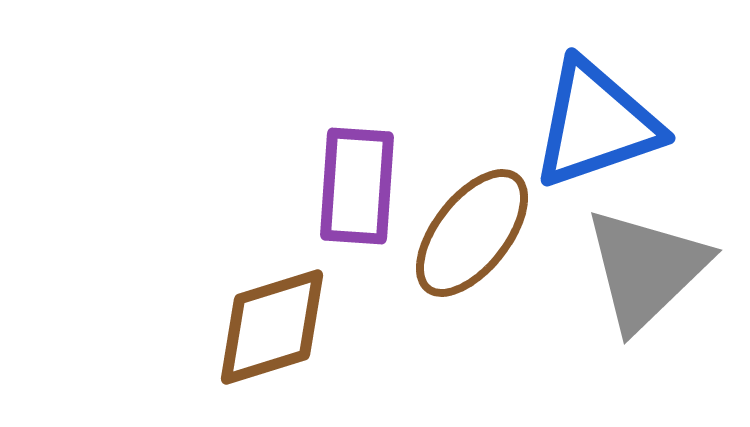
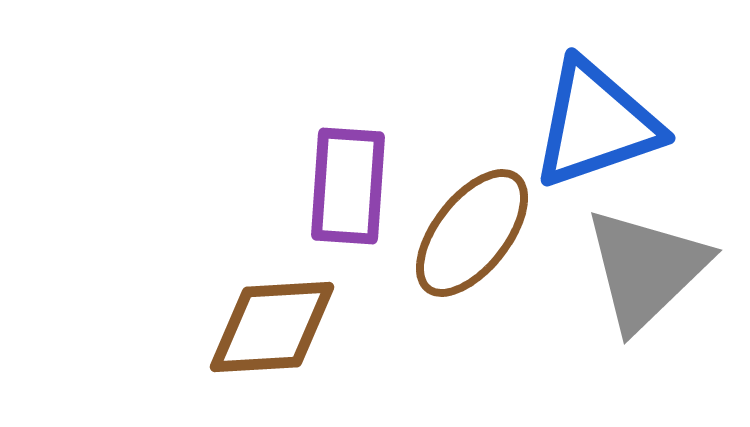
purple rectangle: moved 9 px left
brown diamond: rotated 14 degrees clockwise
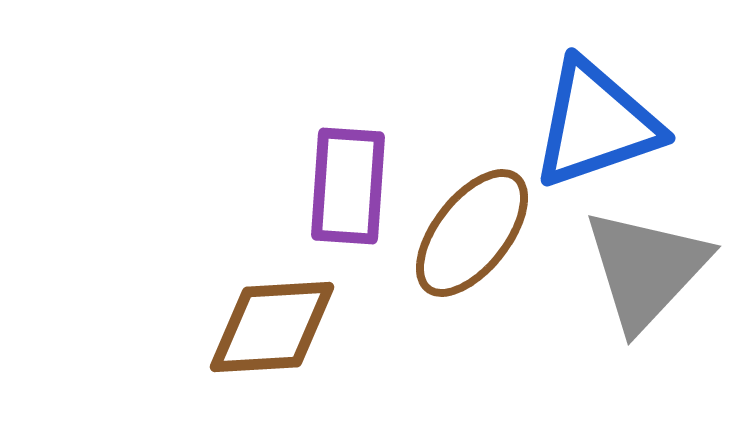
gray triangle: rotated 3 degrees counterclockwise
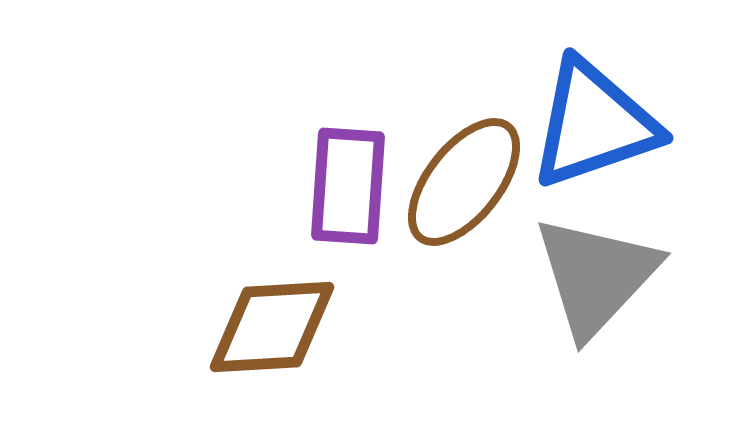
blue triangle: moved 2 px left
brown ellipse: moved 8 px left, 51 px up
gray triangle: moved 50 px left, 7 px down
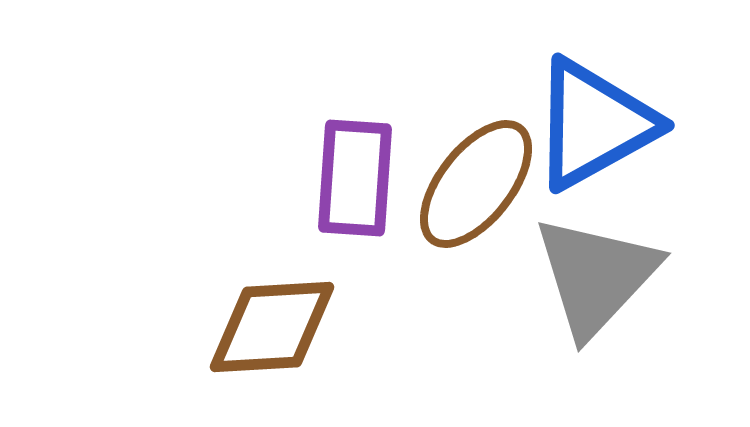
blue triangle: rotated 10 degrees counterclockwise
brown ellipse: moved 12 px right, 2 px down
purple rectangle: moved 7 px right, 8 px up
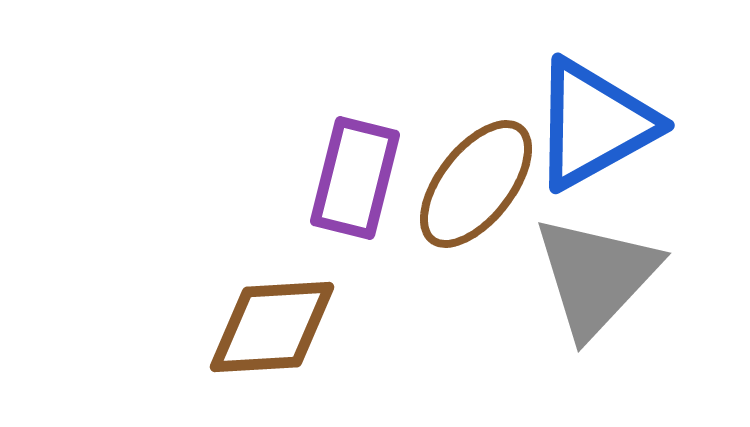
purple rectangle: rotated 10 degrees clockwise
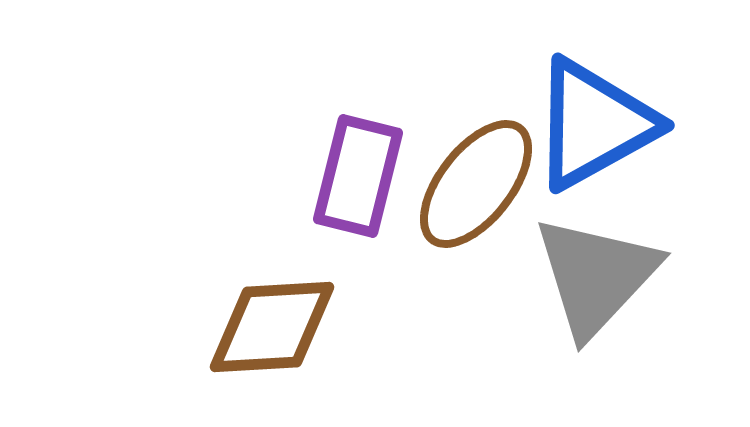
purple rectangle: moved 3 px right, 2 px up
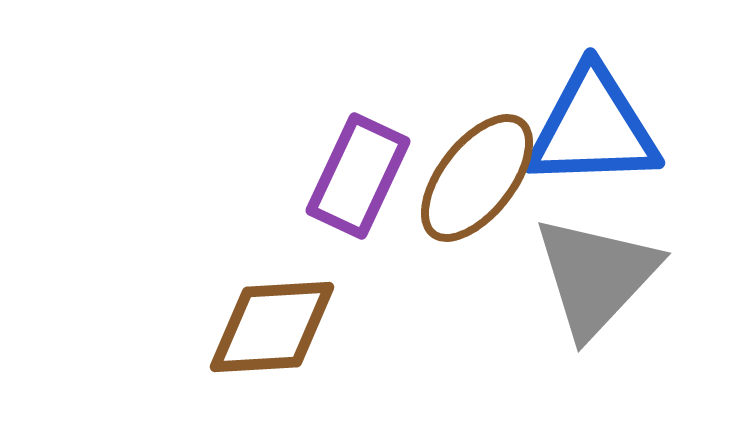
blue triangle: moved 1 px left, 4 px down; rotated 27 degrees clockwise
purple rectangle: rotated 11 degrees clockwise
brown ellipse: moved 1 px right, 6 px up
